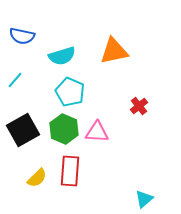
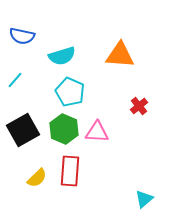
orange triangle: moved 6 px right, 4 px down; rotated 16 degrees clockwise
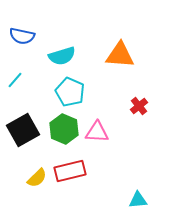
red rectangle: rotated 72 degrees clockwise
cyan triangle: moved 6 px left, 1 px down; rotated 36 degrees clockwise
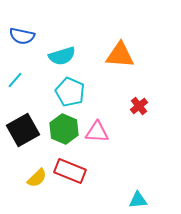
red rectangle: rotated 36 degrees clockwise
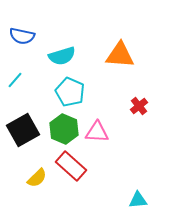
red rectangle: moved 1 px right, 5 px up; rotated 20 degrees clockwise
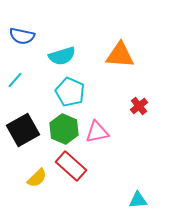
pink triangle: rotated 15 degrees counterclockwise
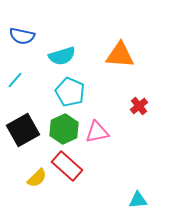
green hexagon: rotated 12 degrees clockwise
red rectangle: moved 4 px left
